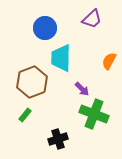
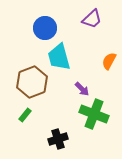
cyan trapezoid: moved 2 px left, 1 px up; rotated 16 degrees counterclockwise
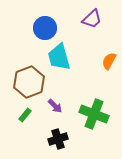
brown hexagon: moved 3 px left
purple arrow: moved 27 px left, 17 px down
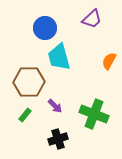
brown hexagon: rotated 20 degrees clockwise
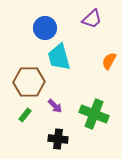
black cross: rotated 24 degrees clockwise
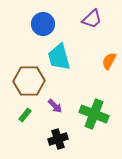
blue circle: moved 2 px left, 4 px up
brown hexagon: moved 1 px up
black cross: rotated 24 degrees counterclockwise
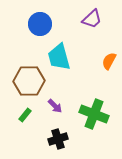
blue circle: moved 3 px left
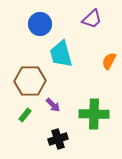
cyan trapezoid: moved 2 px right, 3 px up
brown hexagon: moved 1 px right
purple arrow: moved 2 px left, 1 px up
green cross: rotated 20 degrees counterclockwise
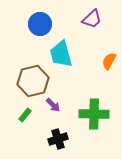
brown hexagon: moved 3 px right; rotated 12 degrees counterclockwise
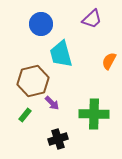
blue circle: moved 1 px right
purple arrow: moved 1 px left, 2 px up
